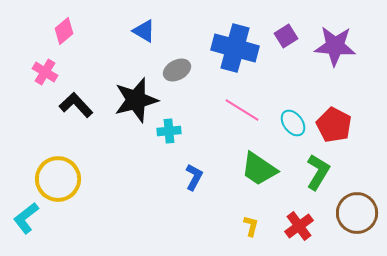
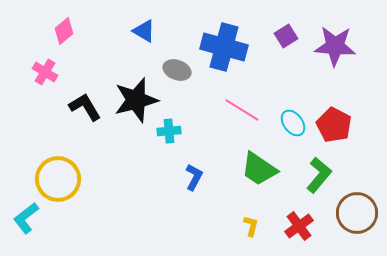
blue cross: moved 11 px left, 1 px up
gray ellipse: rotated 48 degrees clockwise
black L-shape: moved 9 px right, 2 px down; rotated 12 degrees clockwise
green L-shape: moved 1 px right, 3 px down; rotated 9 degrees clockwise
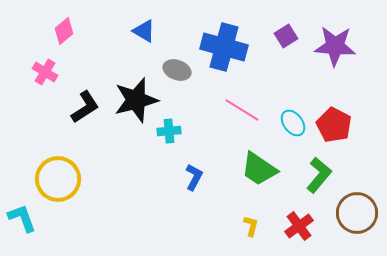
black L-shape: rotated 88 degrees clockwise
cyan L-shape: moved 4 px left; rotated 108 degrees clockwise
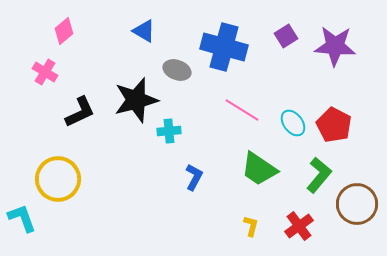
black L-shape: moved 5 px left, 5 px down; rotated 8 degrees clockwise
brown circle: moved 9 px up
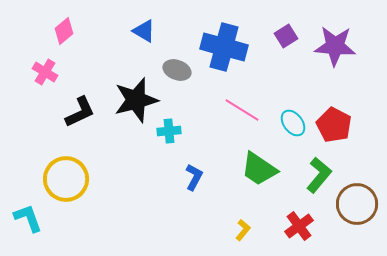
yellow circle: moved 8 px right
cyan L-shape: moved 6 px right
yellow L-shape: moved 8 px left, 4 px down; rotated 25 degrees clockwise
